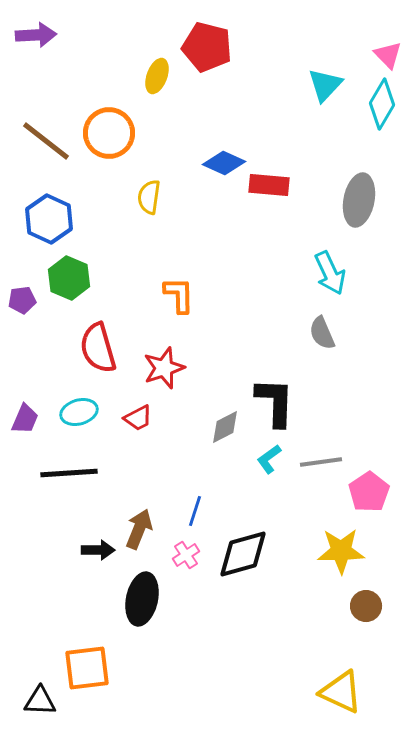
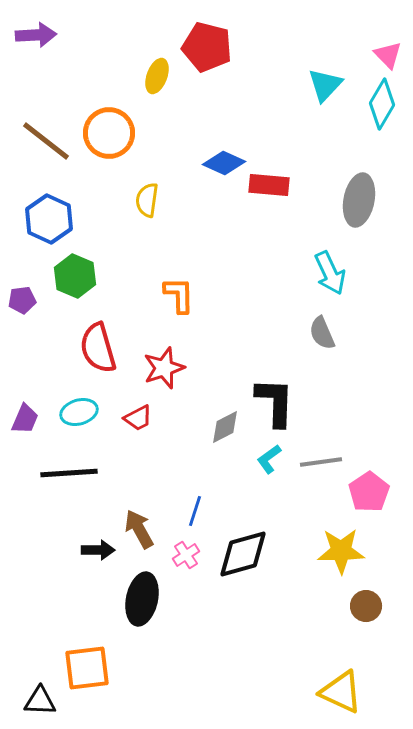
yellow semicircle: moved 2 px left, 3 px down
green hexagon: moved 6 px right, 2 px up
brown arrow: rotated 51 degrees counterclockwise
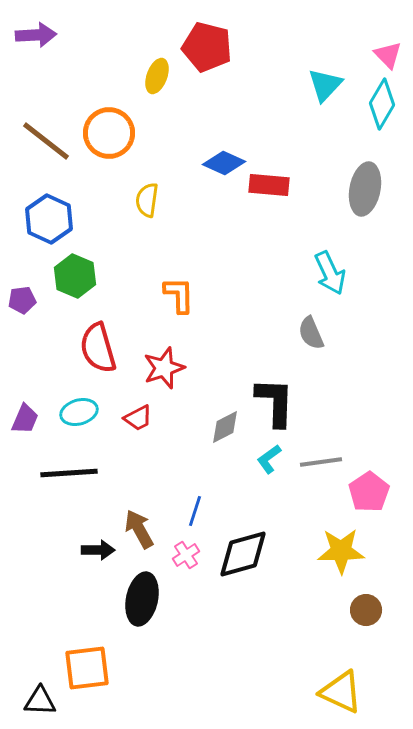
gray ellipse: moved 6 px right, 11 px up
gray semicircle: moved 11 px left
brown circle: moved 4 px down
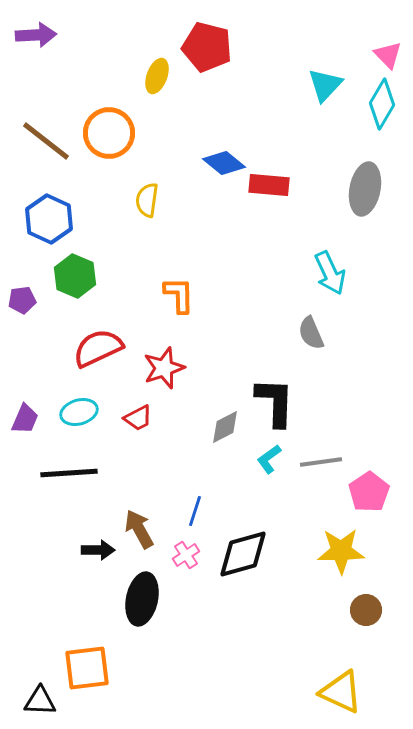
blue diamond: rotated 15 degrees clockwise
red semicircle: rotated 81 degrees clockwise
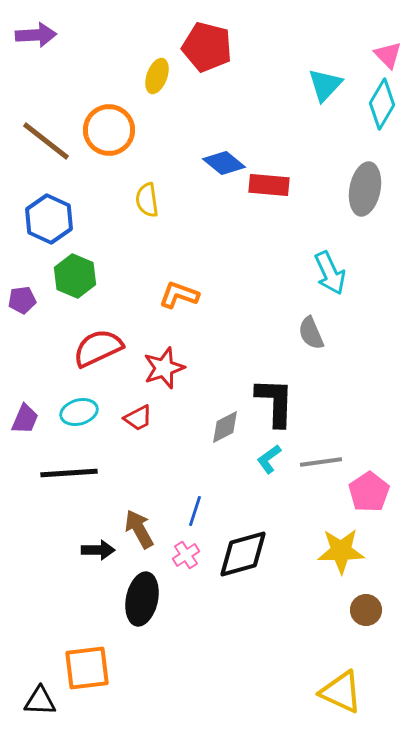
orange circle: moved 3 px up
yellow semicircle: rotated 16 degrees counterclockwise
orange L-shape: rotated 69 degrees counterclockwise
